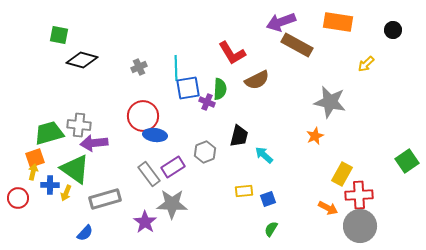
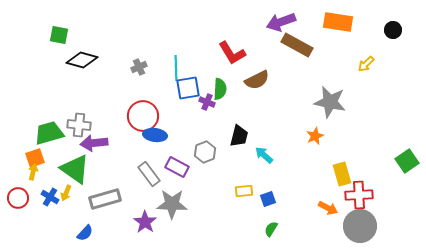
purple rectangle at (173, 167): moved 4 px right; rotated 60 degrees clockwise
yellow rectangle at (342, 174): rotated 45 degrees counterclockwise
blue cross at (50, 185): moved 12 px down; rotated 30 degrees clockwise
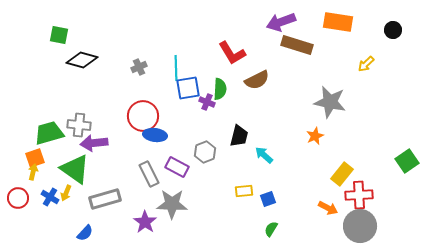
brown rectangle at (297, 45): rotated 12 degrees counterclockwise
gray rectangle at (149, 174): rotated 10 degrees clockwise
yellow rectangle at (342, 174): rotated 55 degrees clockwise
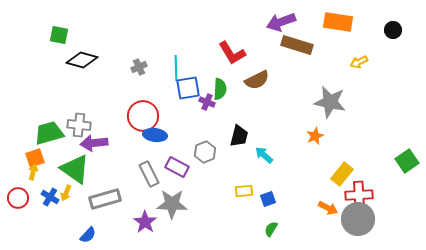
yellow arrow at (366, 64): moved 7 px left, 2 px up; rotated 18 degrees clockwise
gray circle at (360, 226): moved 2 px left, 7 px up
blue semicircle at (85, 233): moved 3 px right, 2 px down
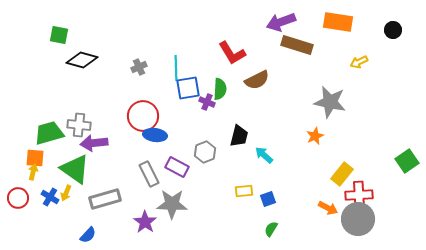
orange square at (35, 158): rotated 24 degrees clockwise
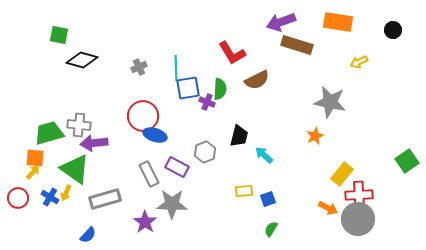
blue ellipse at (155, 135): rotated 10 degrees clockwise
yellow arrow at (33, 172): rotated 28 degrees clockwise
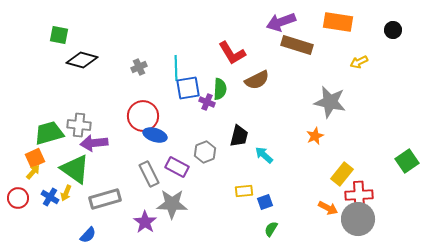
orange square at (35, 158): rotated 30 degrees counterclockwise
blue square at (268, 199): moved 3 px left, 3 px down
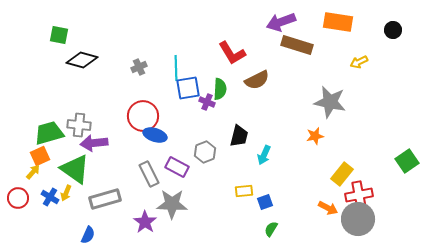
orange star at (315, 136): rotated 12 degrees clockwise
cyan arrow at (264, 155): rotated 108 degrees counterclockwise
orange square at (35, 158): moved 5 px right, 2 px up
red cross at (359, 195): rotated 8 degrees counterclockwise
blue semicircle at (88, 235): rotated 18 degrees counterclockwise
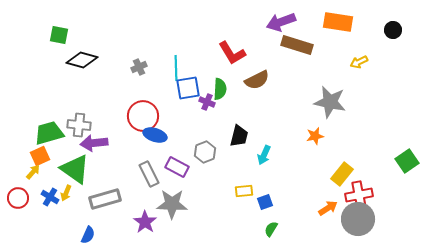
orange arrow at (328, 208): rotated 60 degrees counterclockwise
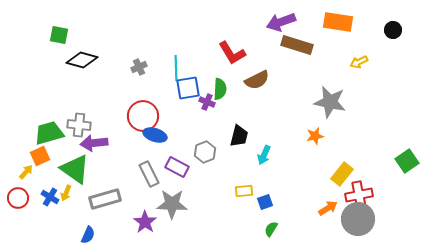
yellow arrow at (33, 172): moved 7 px left
